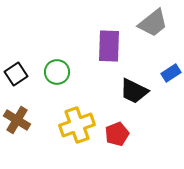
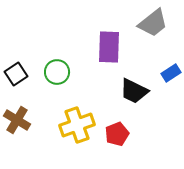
purple rectangle: moved 1 px down
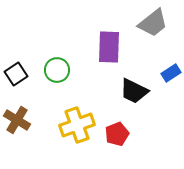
green circle: moved 2 px up
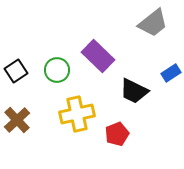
purple rectangle: moved 11 px left, 9 px down; rotated 48 degrees counterclockwise
black square: moved 3 px up
brown cross: rotated 16 degrees clockwise
yellow cross: moved 11 px up; rotated 8 degrees clockwise
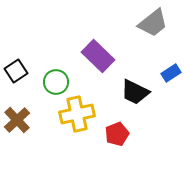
green circle: moved 1 px left, 12 px down
black trapezoid: moved 1 px right, 1 px down
